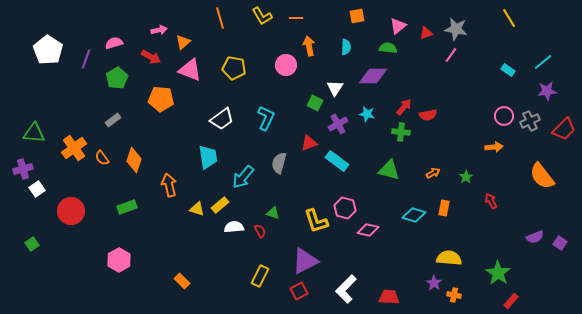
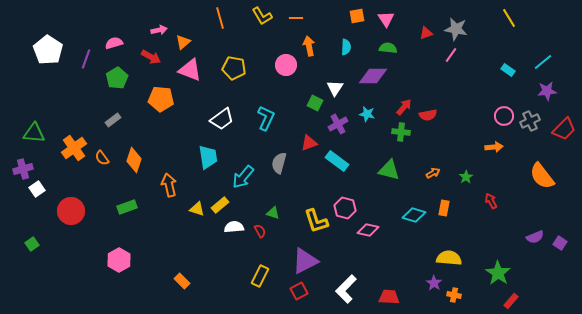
pink triangle at (398, 26): moved 12 px left, 7 px up; rotated 24 degrees counterclockwise
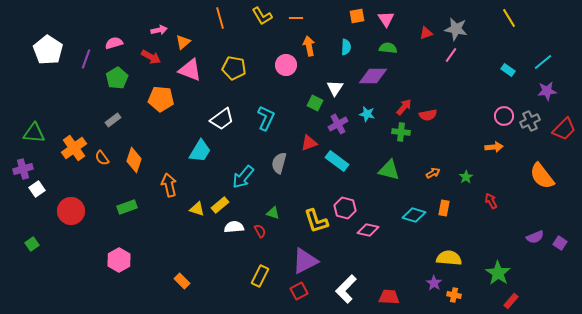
cyan trapezoid at (208, 157): moved 8 px left, 6 px up; rotated 40 degrees clockwise
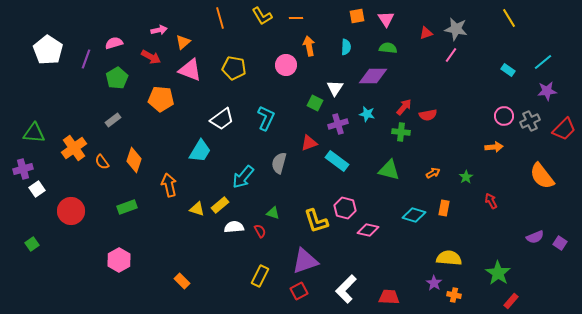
purple cross at (338, 124): rotated 12 degrees clockwise
orange semicircle at (102, 158): moved 4 px down
purple triangle at (305, 261): rotated 8 degrees clockwise
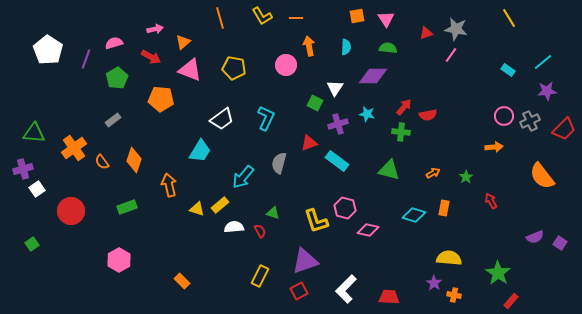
pink arrow at (159, 30): moved 4 px left, 1 px up
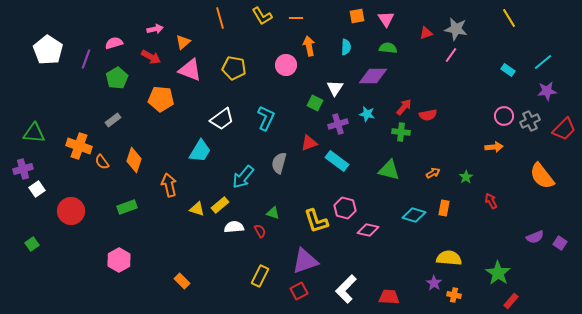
orange cross at (74, 148): moved 5 px right, 2 px up; rotated 35 degrees counterclockwise
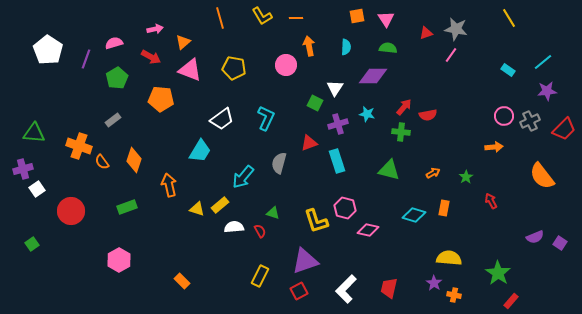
cyan rectangle at (337, 161): rotated 35 degrees clockwise
red trapezoid at (389, 297): moved 9 px up; rotated 80 degrees counterclockwise
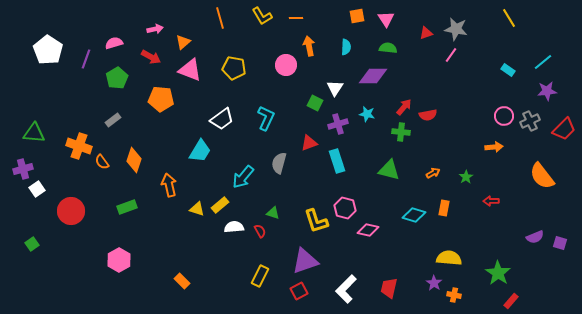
red arrow at (491, 201): rotated 63 degrees counterclockwise
purple square at (560, 243): rotated 16 degrees counterclockwise
